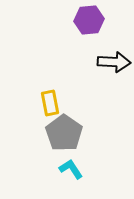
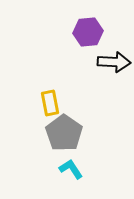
purple hexagon: moved 1 px left, 12 px down
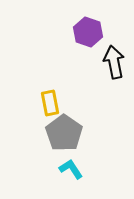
purple hexagon: rotated 24 degrees clockwise
black arrow: rotated 104 degrees counterclockwise
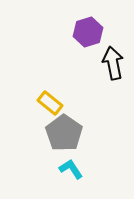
purple hexagon: rotated 24 degrees clockwise
black arrow: moved 1 px left, 1 px down
yellow rectangle: rotated 40 degrees counterclockwise
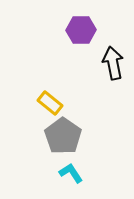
purple hexagon: moved 7 px left, 2 px up; rotated 16 degrees clockwise
gray pentagon: moved 1 px left, 3 px down
cyan L-shape: moved 4 px down
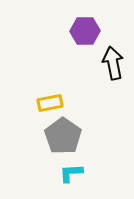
purple hexagon: moved 4 px right, 1 px down
yellow rectangle: rotated 50 degrees counterclockwise
cyan L-shape: rotated 60 degrees counterclockwise
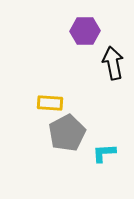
yellow rectangle: rotated 15 degrees clockwise
gray pentagon: moved 4 px right, 3 px up; rotated 9 degrees clockwise
cyan L-shape: moved 33 px right, 20 px up
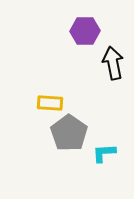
gray pentagon: moved 2 px right; rotated 9 degrees counterclockwise
